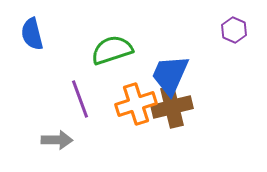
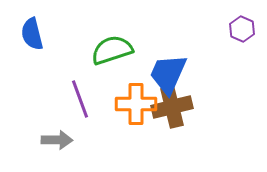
purple hexagon: moved 8 px right, 1 px up
blue trapezoid: moved 2 px left, 1 px up
orange cross: rotated 18 degrees clockwise
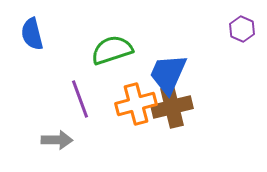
orange cross: rotated 15 degrees counterclockwise
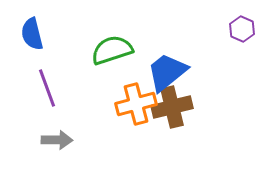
blue trapezoid: moved 1 px left, 2 px up; rotated 27 degrees clockwise
purple line: moved 33 px left, 11 px up
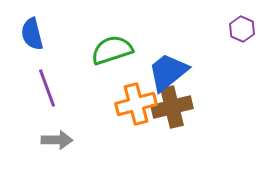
blue trapezoid: moved 1 px right
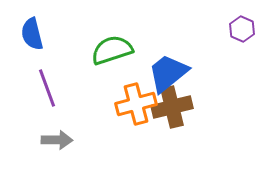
blue trapezoid: moved 1 px down
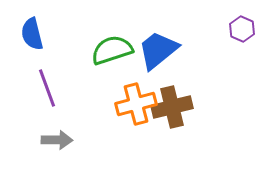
blue trapezoid: moved 10 px left, 23 px up
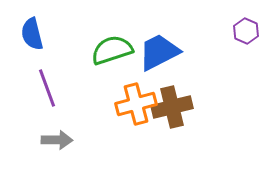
purple hexagon: moved 4 px right, 2 px down
blue trapezoid: moved 1 px right, 2 px down; rotated 12 degrees clockwise
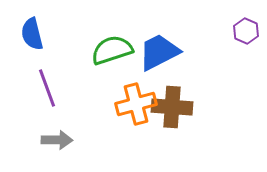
brown cross: rotated 18 degrees clockwise
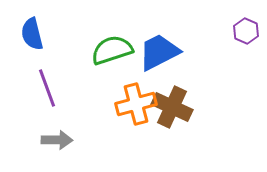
brown cross: rotated 21 degrees clockwise
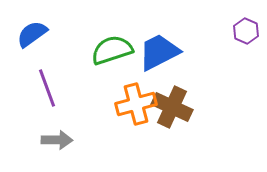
blue semicircle: rotated 68 degrees clockwise
